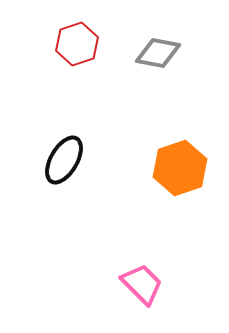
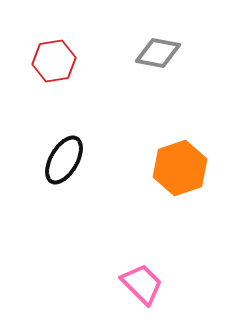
red hexagon: moved 23 px left, 17 px down; rotated 9 degrees clockwise
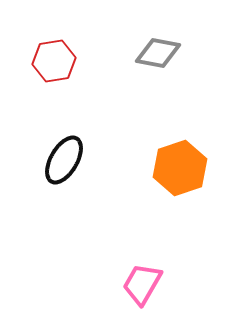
pink trapezoid: rotated 105 degrees counterclockwise
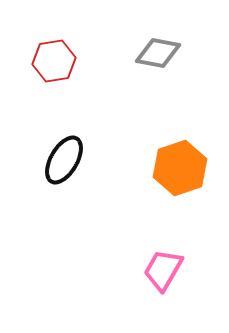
pink trapezoid: moved 21 px right, 14 px up
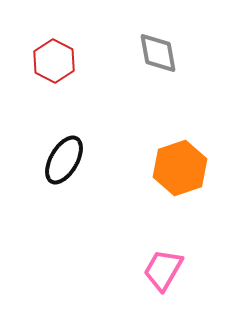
gray diamond: rotated 69 degrees clockwise
red hexagon: rotated 24 degrees counterclockwise
